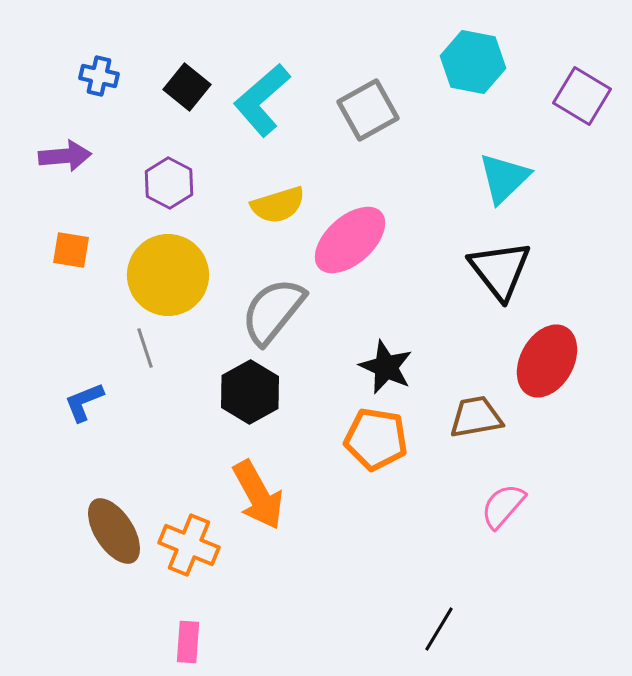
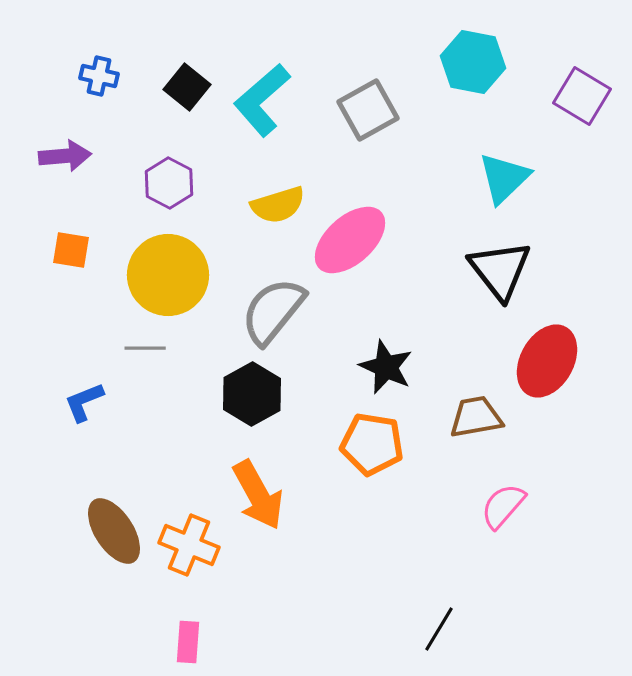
gray line: rotated 72 degrees counterclockwise
black hexagon: moved 2 px right, 2 px down
orange pentagon: moved 4 px left, 5 px down
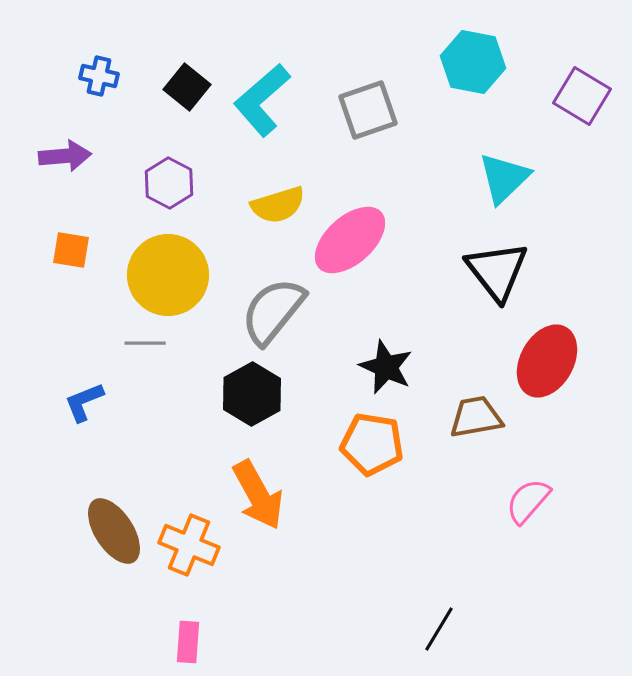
gray square: rotated 10 degrees clockwise
black triangle: moved 3 px left, 1 px down
gray line: moved 5 px up
pink semicircle: moved 25 px right, 5 px up
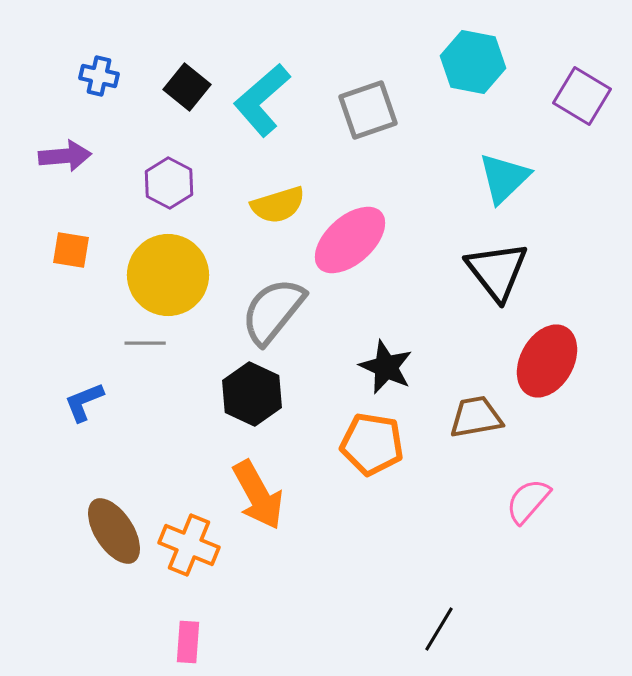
black hexagon: rotated 6 degrees counterclockwise
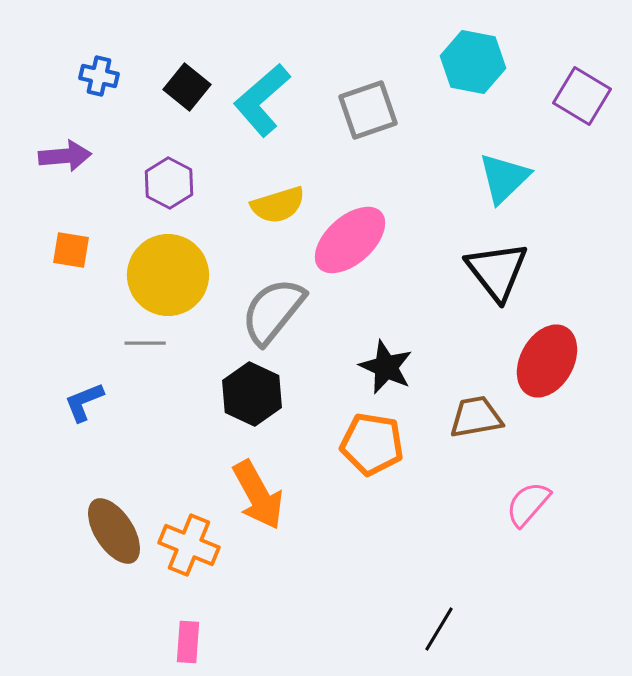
pink semicircle: moved 3 px down
